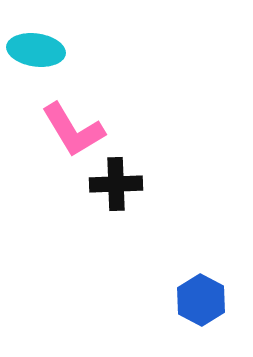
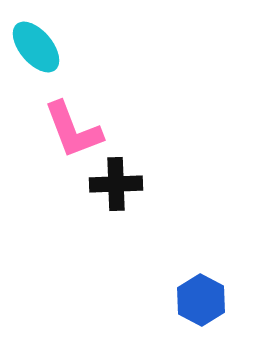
cyan ellipse: moved 3 px up; rotated 42 degrees clockwise
pink L-shape: rotated 10 degrees clockwise
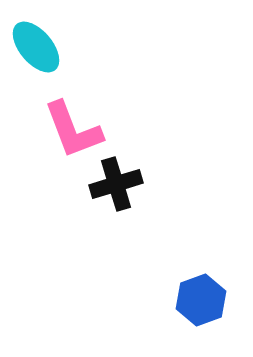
black cross: rotated 15 degrees counterclockwise
blue hexagon: rotated 12 degrees clockwise
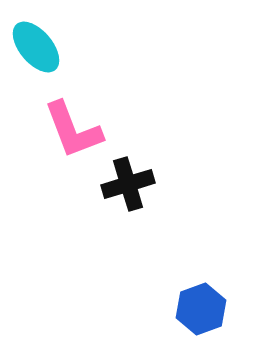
black cross: moved 12 px right
blue hexagon: moved 9 px down
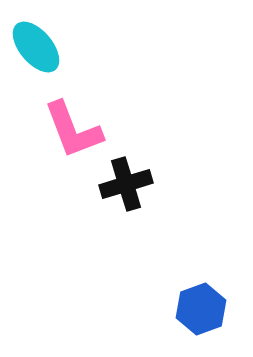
black cross: moved 2 px left
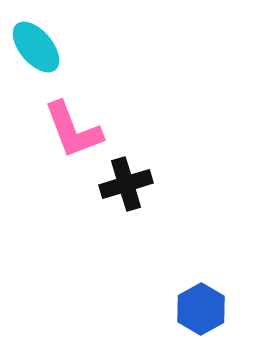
blue hexagon: rotated 9 degrees counterclockwise
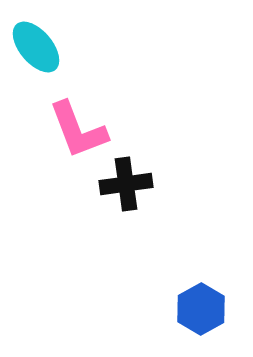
pink L-shape: moved 5 px right
black cross: rotated 9 degrees clockwise
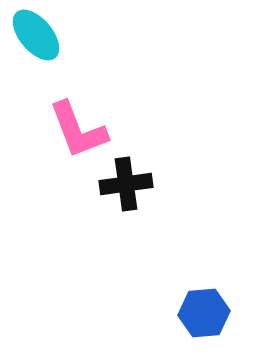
cyan ellipse: moved 12 px up
blue hexagon: moved 3 px right, 4 px down; rotated 24 degrees clockwise
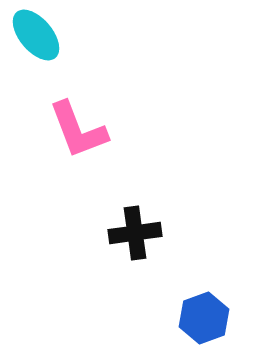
black cross: moved 9 px right, 49 px down
blue hexagon: moved 5 px down; rotated 15 degrees counterclockwise
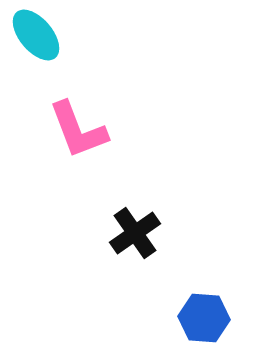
black cross: rotated 27 degrees counterclockwise
blue hexagon: rotated 24 degrees clockwise
